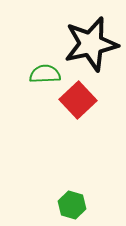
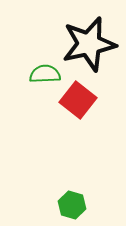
black star: moved 2 px left
red square: rotated 9 degrees counterclockwise
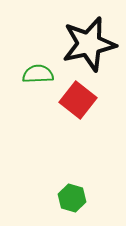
green semicircle: moved 7 px left
green hexagon: moved 7 px up
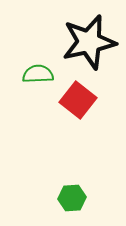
black star: moved 2 px up
green hexagon: rotated 20 degrees counterclockwise
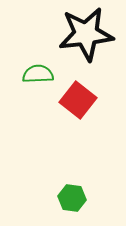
black star: moved 3 px left, 8 px up; rotated 6 degrees clockwise
green hexagon: rotated 12 degrees clockwise
